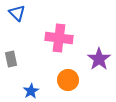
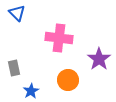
gray rectangle: moved 3 px right, 9 px down
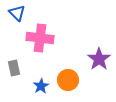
pink cross: moved 19 px left
blue star: moved 10 px right, 5 px up
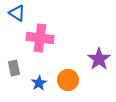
blue triangle: rotated 12 degrees counterclockwise
blue star: moved 2 px left, 3 px up
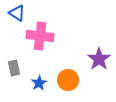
pink cross: moved 2 px up
